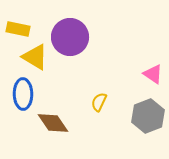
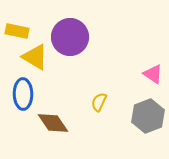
yellow rectangle: moved 1 px left, 2 px down
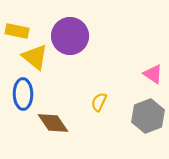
purple circle: moved 1 px up
yellow triangle: rotated 8 degrees clockwise
